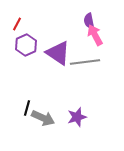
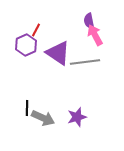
red line: moved 19 px right, 6 px down
black line: rotated 14 degrees counterclockwise
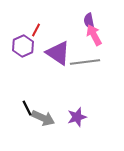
pink arrow: moved 1 px left
purple hexagon: moved 3 px left, 1 px down
black line: rotated 28 degrees counterclockwise
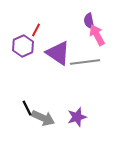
pink arrow: moved 3 px right
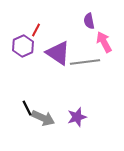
pink arrow: moved 7 px right, 7 px down
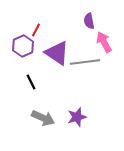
purple triangle: moved 1 px left
black line: moved 4 px right, 26 px up
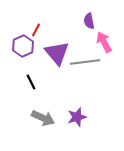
purple triangle: rotated 16 degrees clockwise
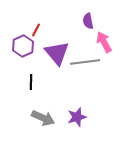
purple semicircle: moved 1 px left
black line: rotated 28 degrees clockwise
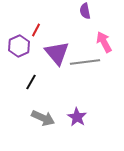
purple semicircle: moved 3 px left, 10 px up
purple hexagon: moved 4 px left
black line: rotated 28 degrees clockwise
purple star: rotated 24 degrees counterclockwise
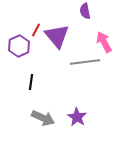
purple triangle: moved 17 px up
black line: rotated 21 degrees counterclockwise
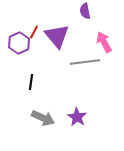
red line: moved 2 px left, 2 px down
purple hexagon: moved 3 px up
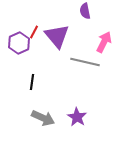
pink arrow: rotated 55 degrees clockwise
gray line: rotated 20 degrees clockwise
black line: moved 1 px right
